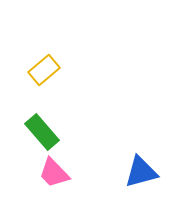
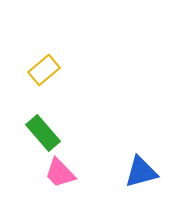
green rectangle: moved 1 px right, 1 px down
pink trapezoid: moved 6 px right
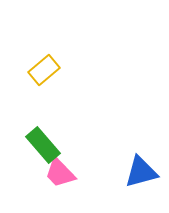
green rectangle: moved 12 px down
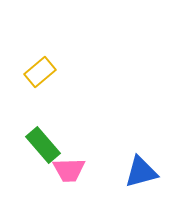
yellow rectangle: moved 4 px left, 2 px down
pink trapezoid: moved 9 px right, 3 px up; rotated 48 degrees counterclockwise
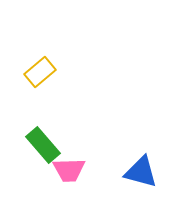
blue triangle: rotated 30 degrees clockwise
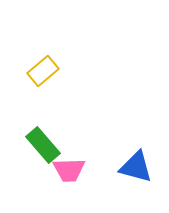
yellow rectangle: moved 3 px right, 1 px up
blue triangle: moved 5 px left, 5 px up
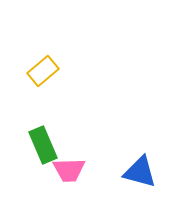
green rectangle: rotated 18 degrees clockwise
blue triangle: moved 4 px right, 5 px down
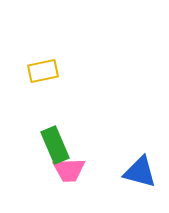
yellow rectangle: rotated 28 degrees clockwise
green rectangle: moved 12 px right
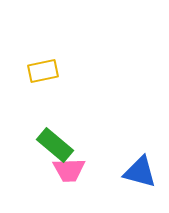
green rectangle: rotated 27 degrees counterclockwise
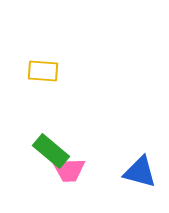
yellow rectangle: rotated 16 degrees clockwise
green rectangle: moved 4 px left, 6 px down
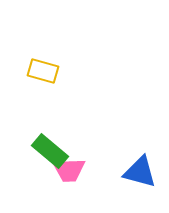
yellow rectangle: rotated 12 degrees clockwise
green rectangle: moved 1 px left
